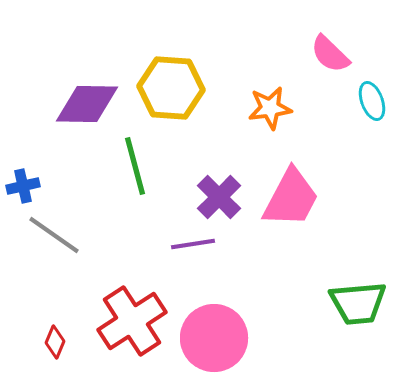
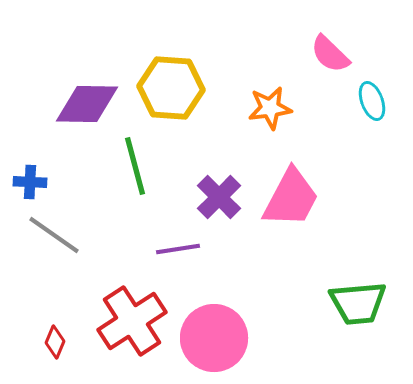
blue cross: moved 7 px right, 4 px up; rotated 16 degrees clockwise
purple line: moved 15 px left, 5 px down
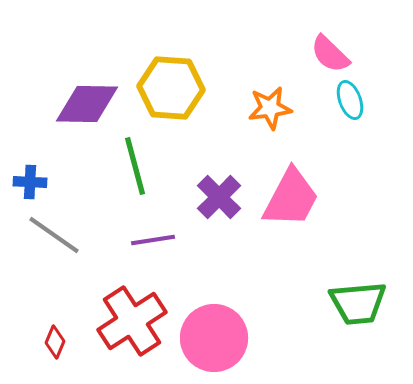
cyan ellipse: moved 22 px left, 1 px up
purple line: moved 25 px left, 9 px up
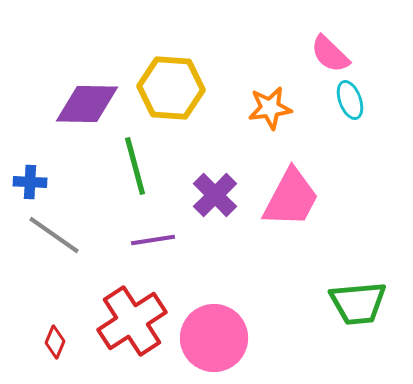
purple cross: moved 4 px left, 2 px up
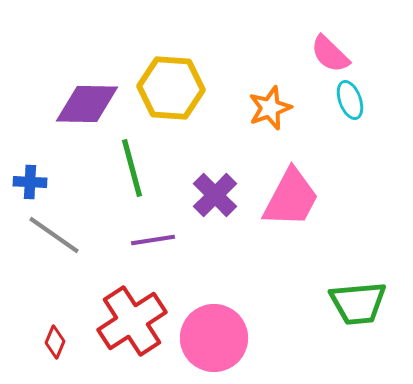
orange star: rotated 12 degrees counterclockwise
green line: moved 3 px left, 2 px down
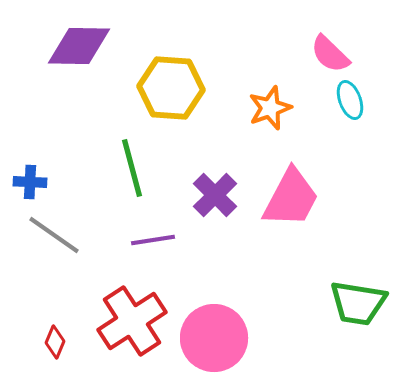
purple diamond: moved 8 px left, 58 px up
green trapezoid: rotated 14 degrees clockwise
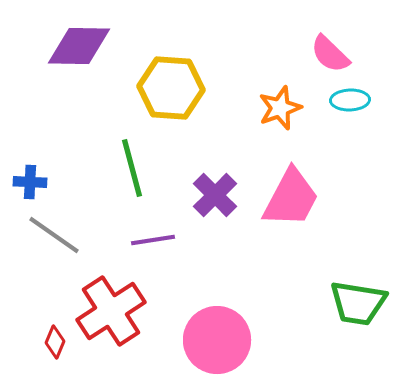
cyan ellipse: rotated 72 degrees counterclockwise
orange star: moved 10 px right
red cross: moved 21 px left, 10 px up
pink circle: moved 3 px right, 2 px down
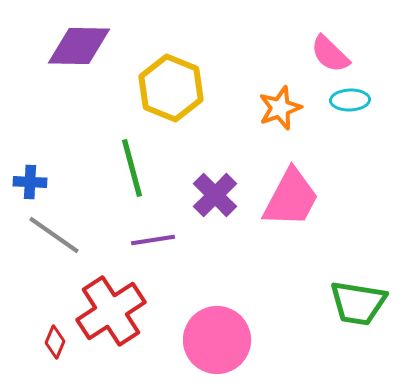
yellow hexagon: rotated 18 degrees clockwise
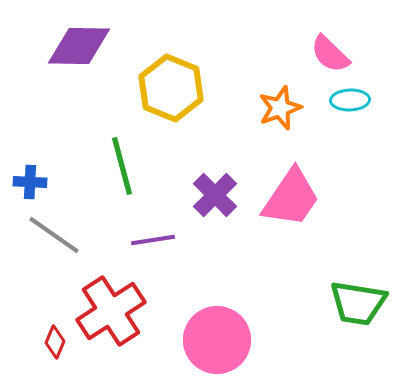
green line: moved 10 px left, 2 px up
pink trapezoid: rotated 6 degrees clockwise
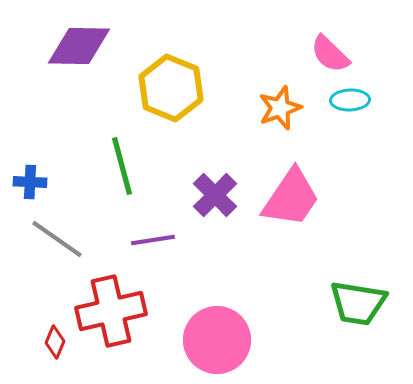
gray line: moved 3 px right, 4 px down
red cross: rotated 20 degrees clockwise
